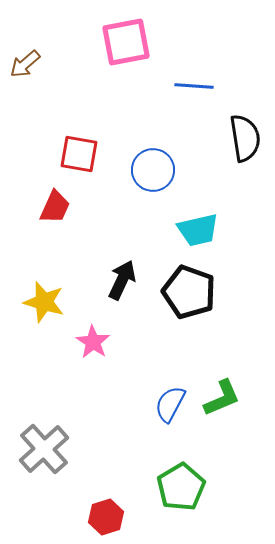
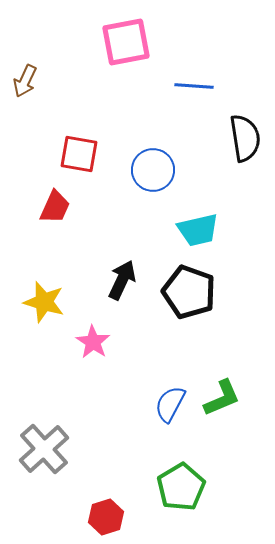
brown arrow: moved 17 px down; rotated 24 degrees counterclockwise
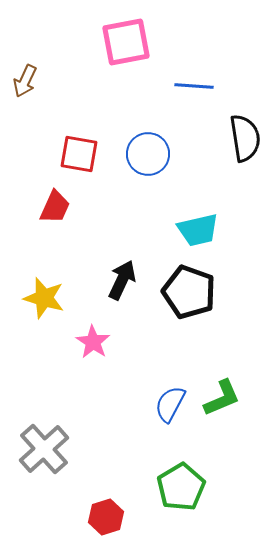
blue circle: moved 5 px left, 16 px up
yellow star: moved 4 px up
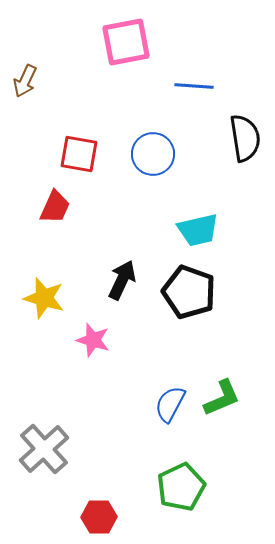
blue circle: moved 5 px right
pink star: moved 2 px up; rotated 16 degrees counterclockwise
green pentagon: rotated 6 degrees clockwise
red hexagon: moved 7 px left; rotated 16 degrees clockwise
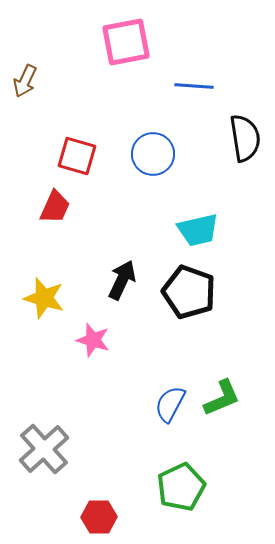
red square: moved 2 px left, 2 px down; rotated 6 degrees clockwise
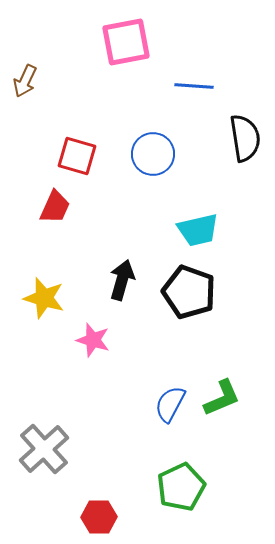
black arrow: rotated 9 degrees counterclockwise
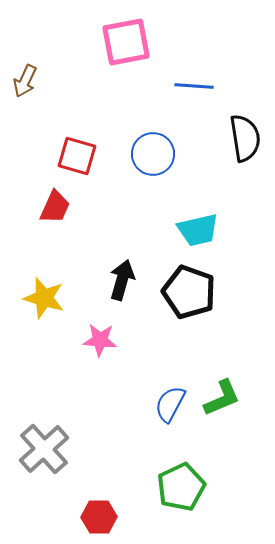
pink star: moved 7 px right; rotated 12 degrees counterclockwise
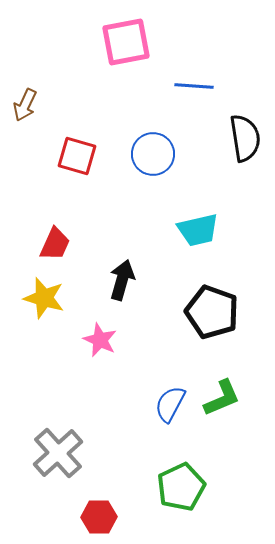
brown arrow: moved 24 px down
red trapezoid: moved 37 px down
black pentagon: moved 23 px right, 20 px down
pink star: rotated 20 degrees clockwise
gray cross: moved 14 px right, 4 px down
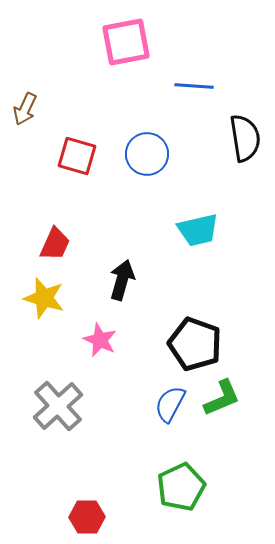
brown arrow: moved 4 px down
blue circle: moved 6 px left
black pentagon: moved 17 px left, 32 px down
gray cross: moved 47 px up
red hexagon: moved 12 px left
